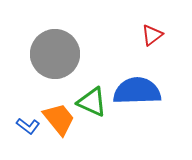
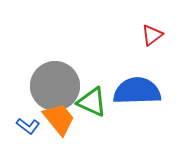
gray circle: moved 32 px down
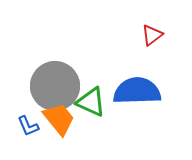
green triangle: moved 1 px left
blue L-shape: rotated 30 degrees clockwise
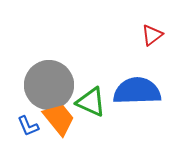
gray circle: moved 6 px left, 1 px up
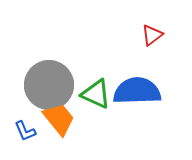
green triangle: moved 5 px right, 8 px up
blue L-shape: moved 3 px left, 5 px down
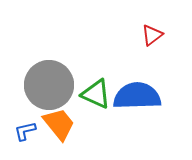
blue semicircle: moved 5 px down
orange trapezoid: moved 5 px down
blue L-shape: rotated 100 degrees clockwise
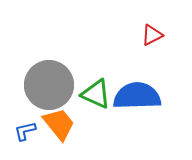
red triangle: rotated 10 degrees clockwise
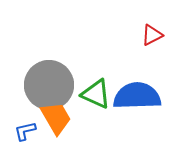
orange trapezoid: moved 3 px left, 6 px up; rotated 9 degrees clockwise
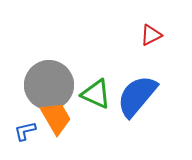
red triangle: moved 1 px left
blue semicircle: rotated 48 degrees counterclockwise
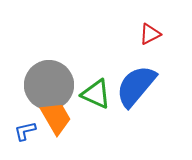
red triangle: moved 1 px left, 1 px up
blue semicircle: moved 1 px left, 10 px up
